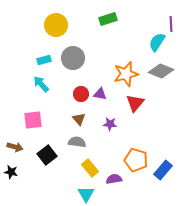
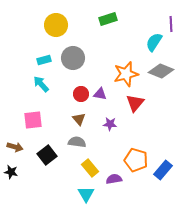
cyan semicircle: moved 3 px left
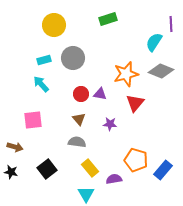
yellow circle: moved 2 px left
black square: moved 14 px down
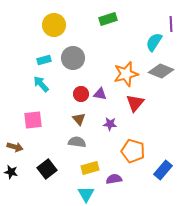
orange pentagon: moved 3 px left, 9 px up
yellow rectangle: rotated 66 degrees counterclockwise
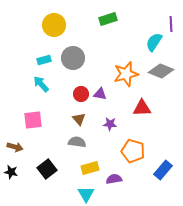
red triangle: moved 7 px right, 5 px down; rotated 48 degrees clockwise
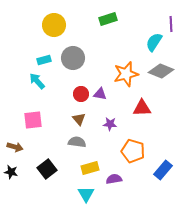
cyan arrow: moved 4 px left, 3 px up
